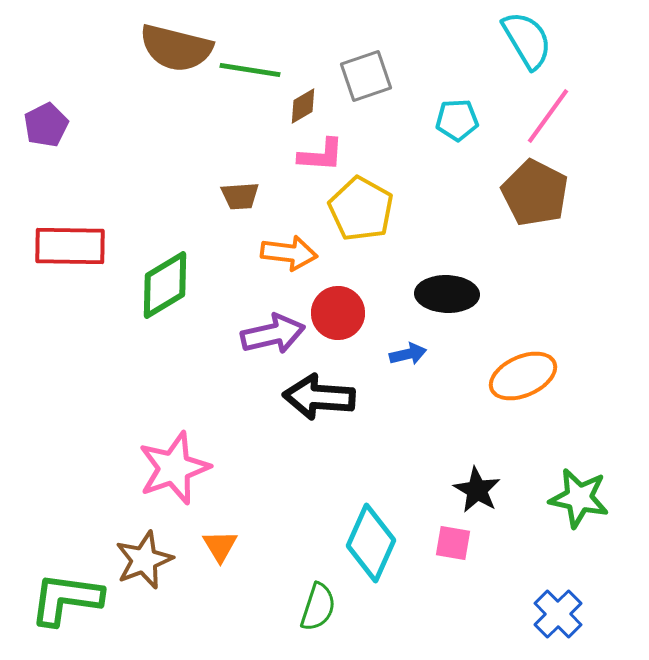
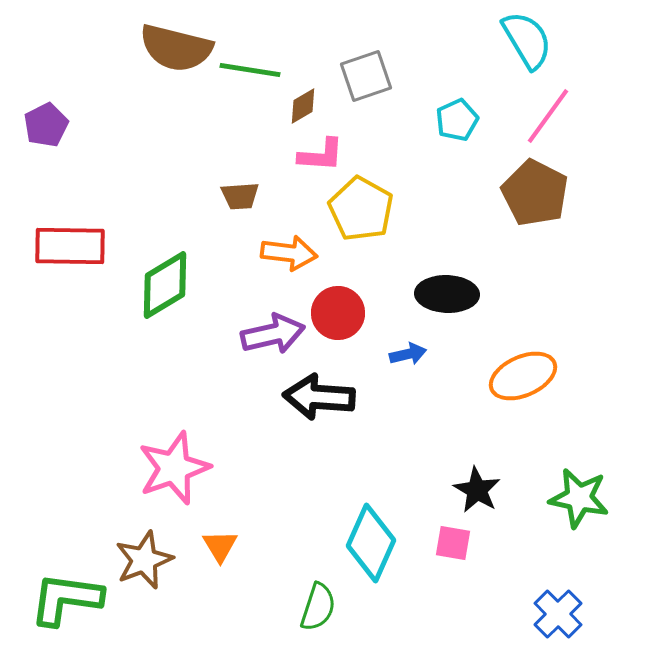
cyan pentagon: rotated 21 degrees counterclockwise
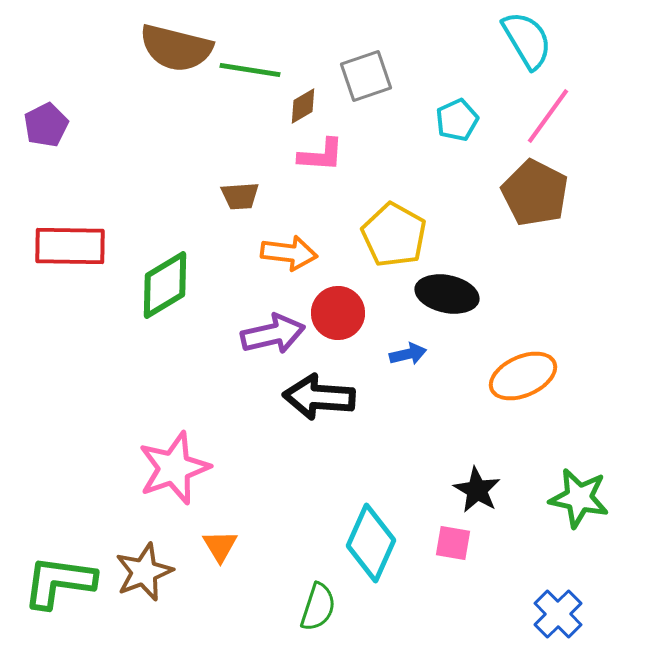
yellow pentagon: moved 33 px right, 26 px down
black ellipse: rotated 10 degrees clockwise
brown star: moved 12 px down
green L-shape: moved 7 px left, 17 px up
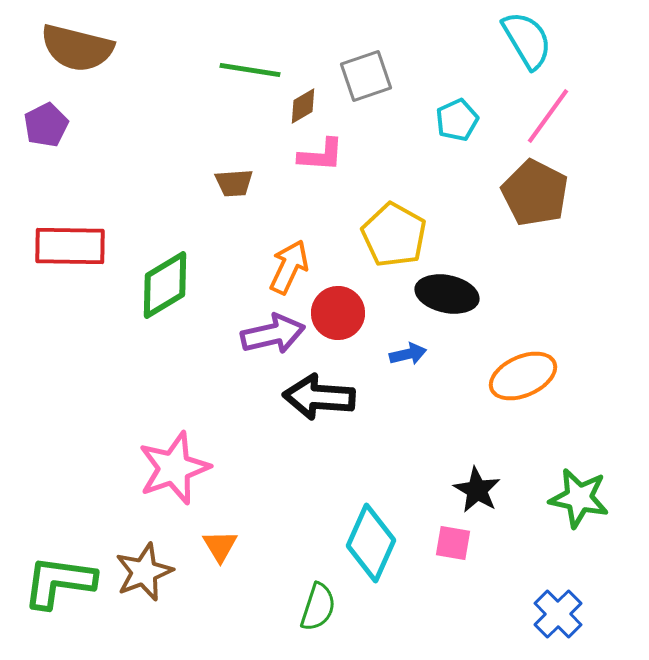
brown semicircle: moved 99 px left
brown trapezoid: moved 6 px left, 13 px up
orange arrow: moved 14 px down; rotated 72 degrees counterclockwise
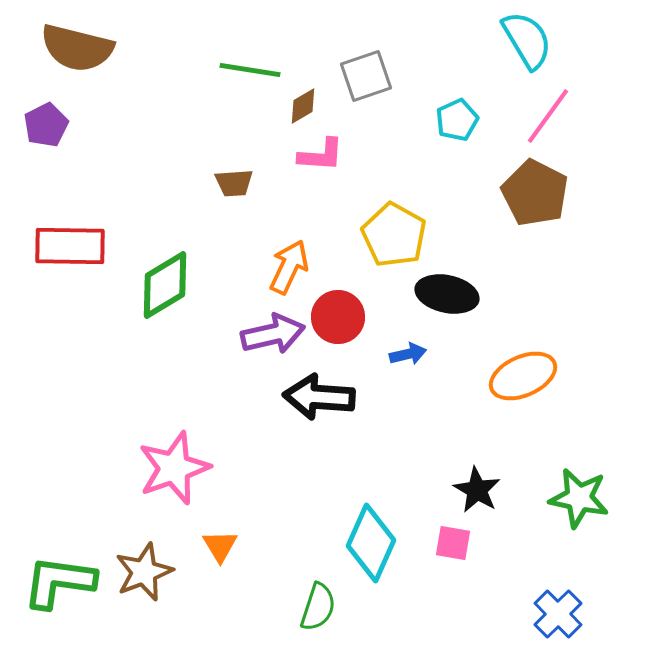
red circle: moved 4 px down
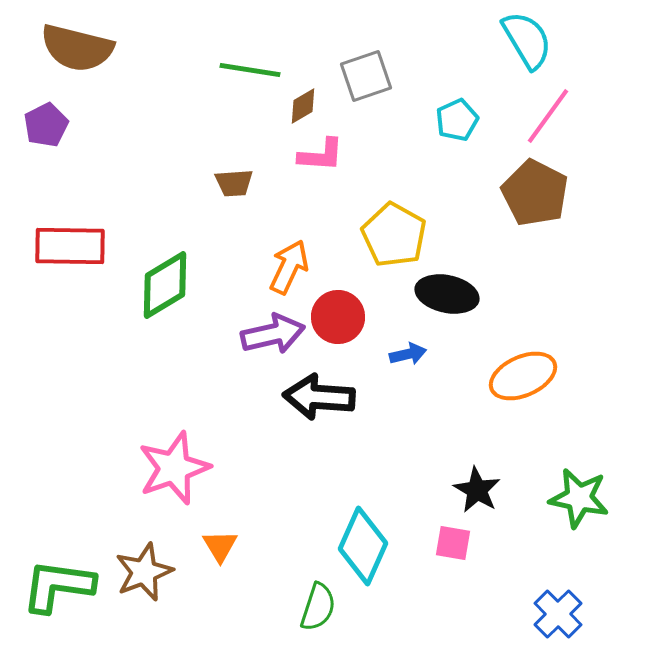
cyan diamond: moved 8 px left, 3 px down
green L-shape: moved 1 px left, 4 px down
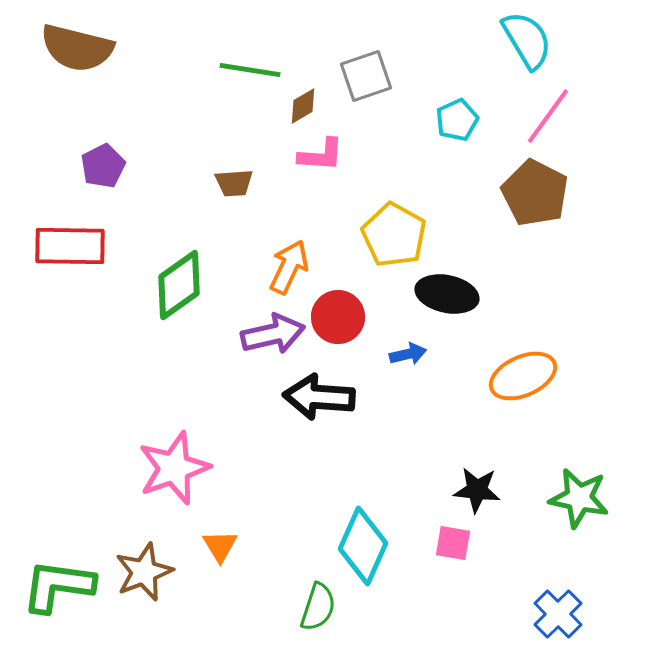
purple pentagon: moved 57 px right, 41 px down
green diamond: moved 14 px right; rotated 4 degrees counterclockwise
black star: rotated 24 degrees counterclockwise
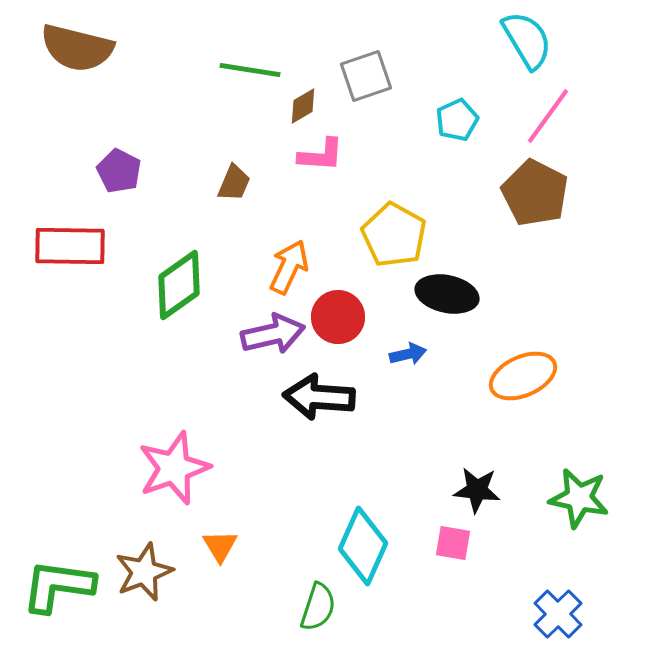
purple pentagon: moved 16 px right, 5 px down; rotated 18 degrees counterclockwise
brown trapezoid: rotated 63 degrees counterclockwise
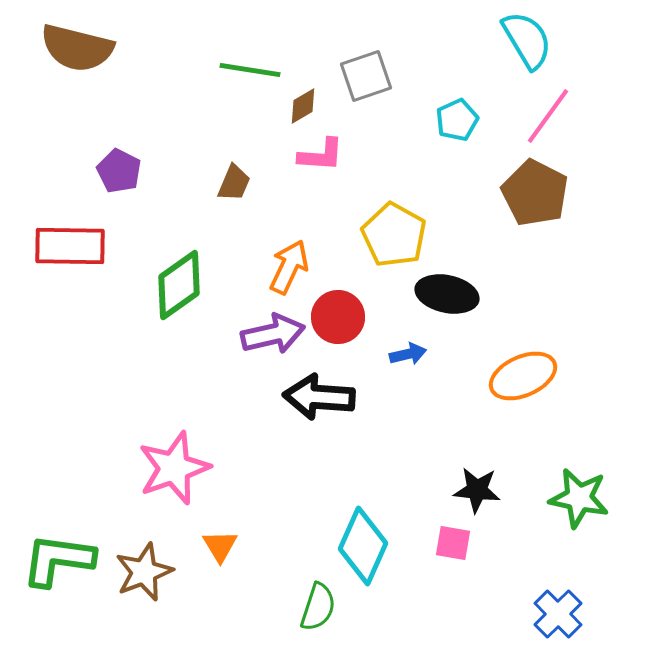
green L-shape: moved 26 px up
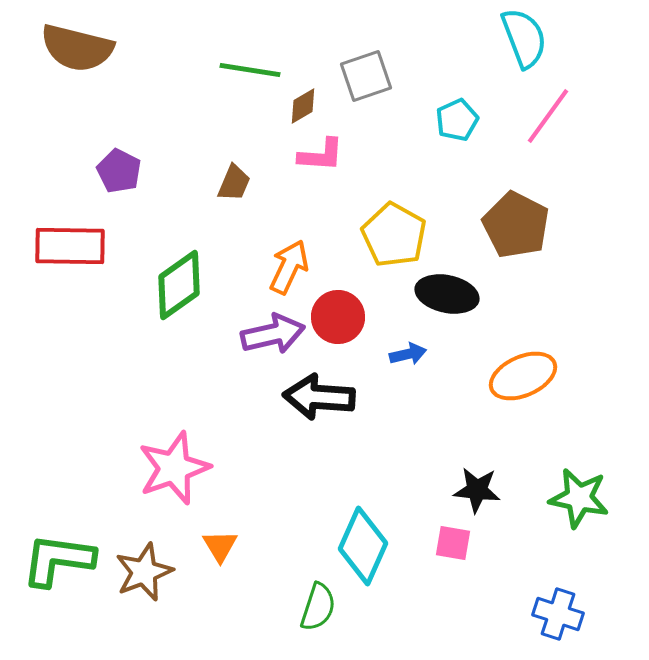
cyan semicircle: moved 3 px left, 2 px up; rotated 10 degrees clockwise
brown pentagon: moved 19 px left, 32 px down
blue cross: rotated 27 degrees counterclockwise
